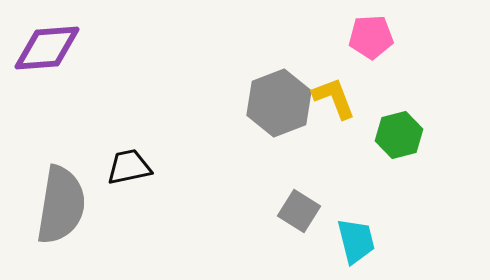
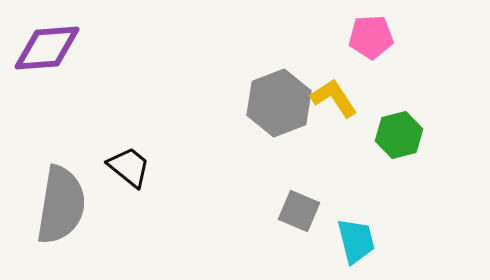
yellow L-shape: rotated 12 degrees counterclockwise
black trapezoid: rotated 51 degrees clockwise
gray square: rotated 9 degrees counterclockwise
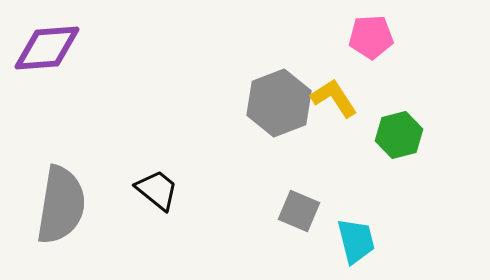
black trapezoid: moved 28 px right, 23 px down
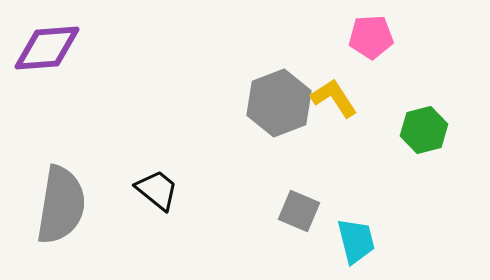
green hexagon: moved 25 px right, 5 px up
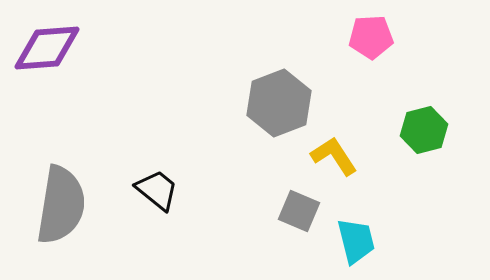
yellow L-shape: moved 58 px down
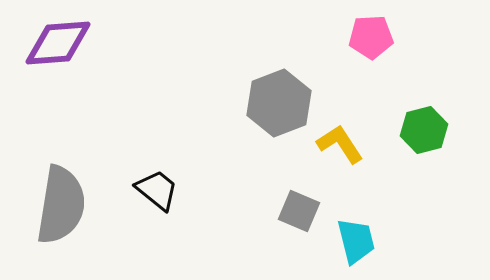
purple diamond: moved 11 px right, 5 px up
yellow L-shape: moved 6 px right, 12 px up
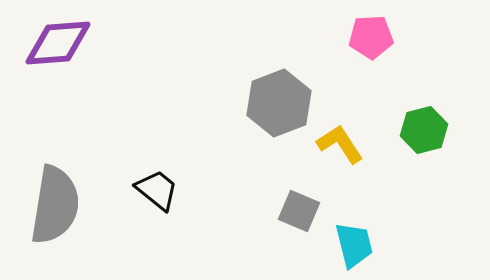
gray semicircle: moved 6 px left
cyan trapezoid: moved 2 px left, 4 px down
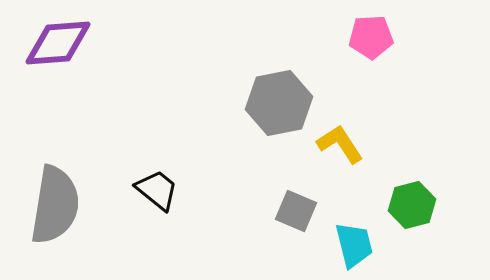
gray hexagon: rotated 10 degrees clockwise
green hexagon: moved 12 px left, 75 px down
gray square: moved 3 px left
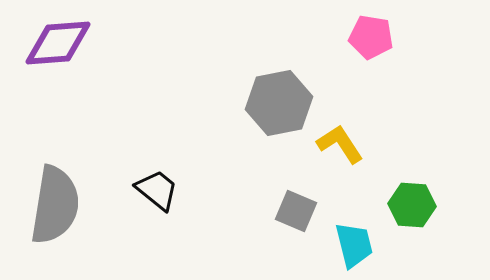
pink pentagon: rotated 12 degrees clockwise
green hexagon: rotated 18 degrees clockwise
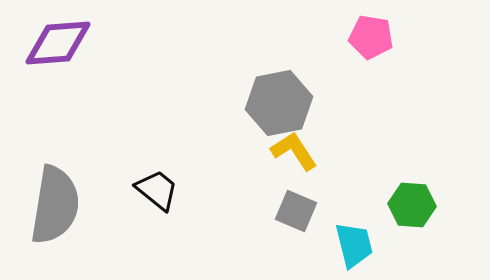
yellow L-shape: moved 46 px left, 7 px down
